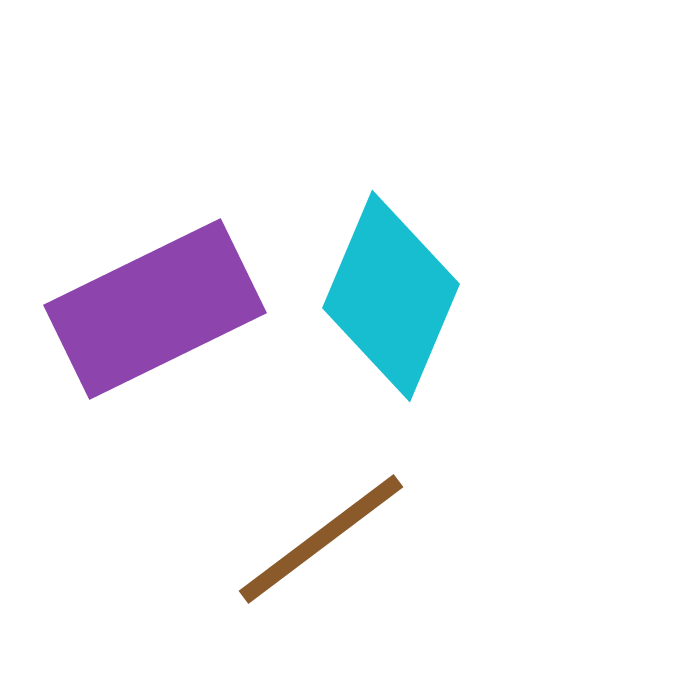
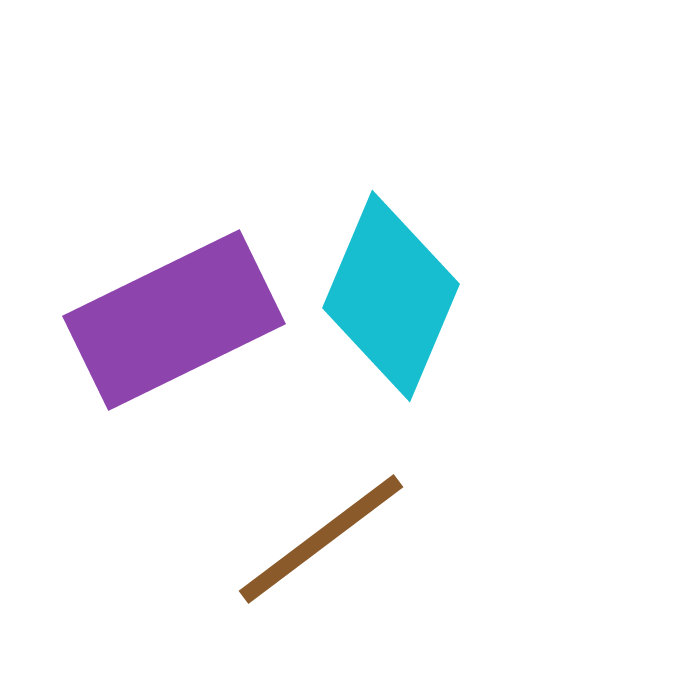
purple rectangle: moved 19 px right, 11 px down
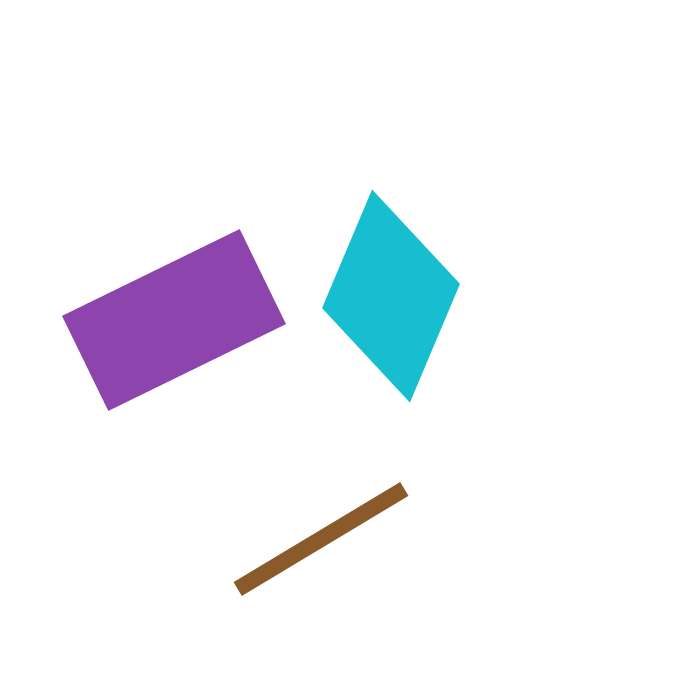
brown line: rotated 6 degrees clockwise
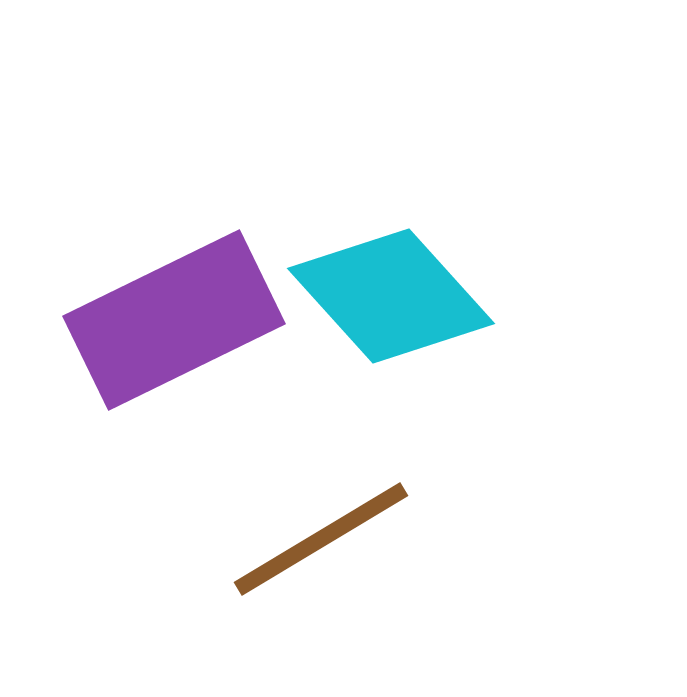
cyan diamond: rotated 65 degrees counterclockwise
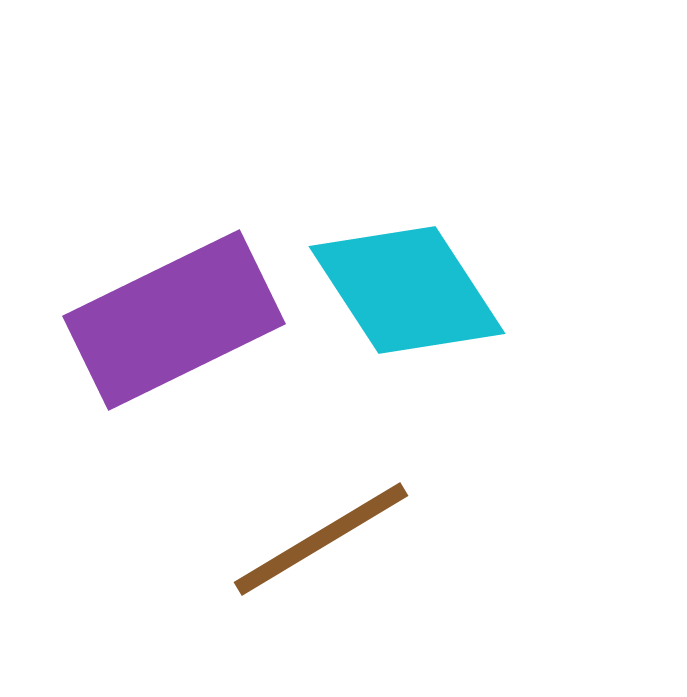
cyan diamond: moved 16 px right, 6 px up; rotated 9 degrees clockwise
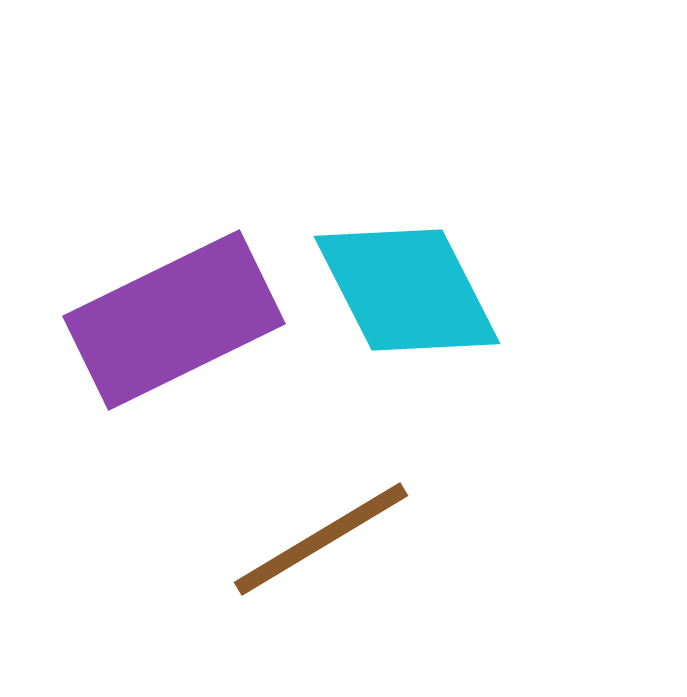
cyan diamond: rotated 6 degrees clockwise
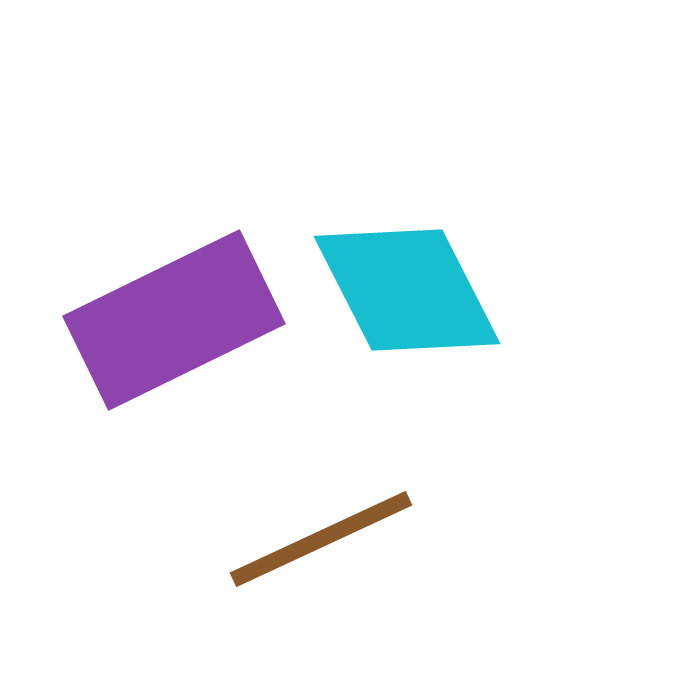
brown line: rotated 6 degrees clockwise
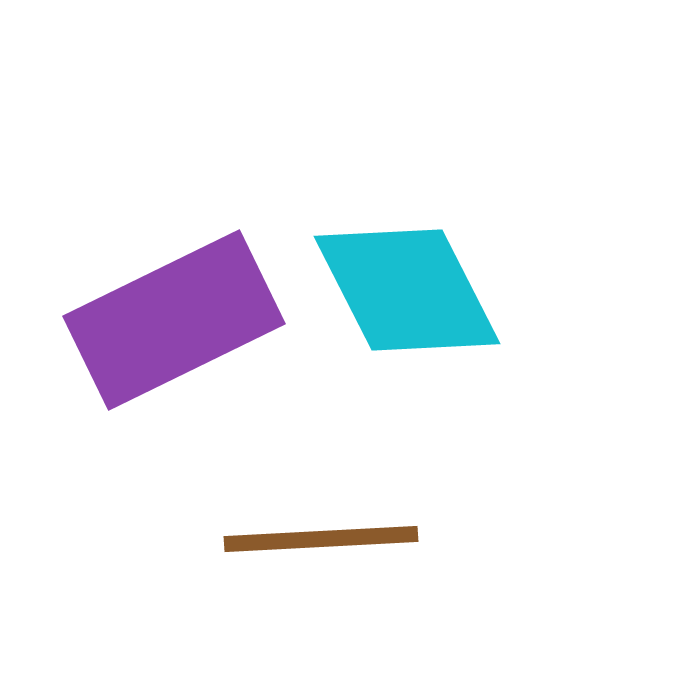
brown line: rotated 22 degrees clockwise
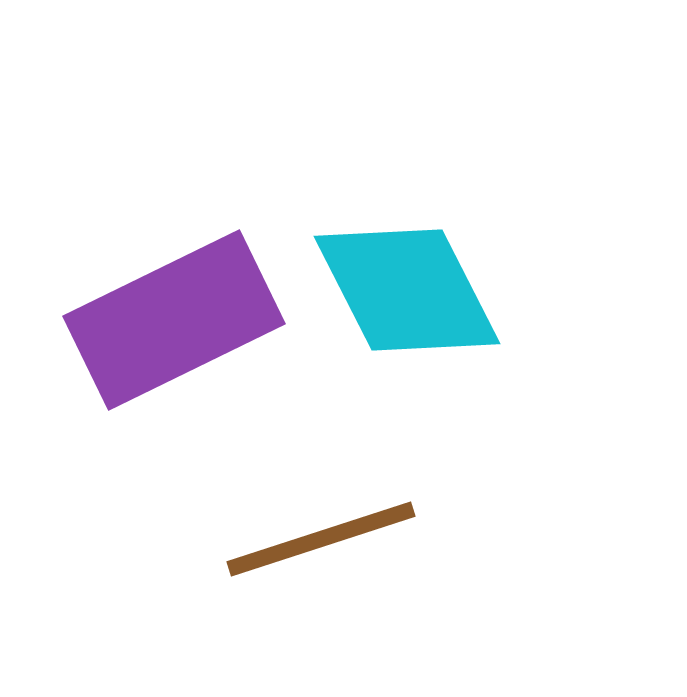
brown line: rotated 15 degrees counterclockwise
